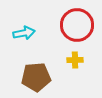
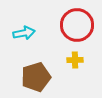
brown pentagon: rotated 12 degrees counterclockwise
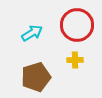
cyan arrow: moved 8 px right; rotated 20 degrees counterclockwise
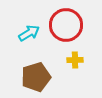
red circle: moved 11 px left
cyan arrow: moved 3 px left
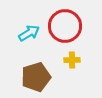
red circle: moved 1 px left, 1 px down
yellow cross: moved 3 px left
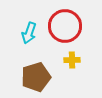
cyan arrow: rotated 140 degrees clockwise
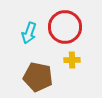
red circle: moved 1 px down
brown pentagon: moved 2 px right; rotated 28 degrees clockwise
